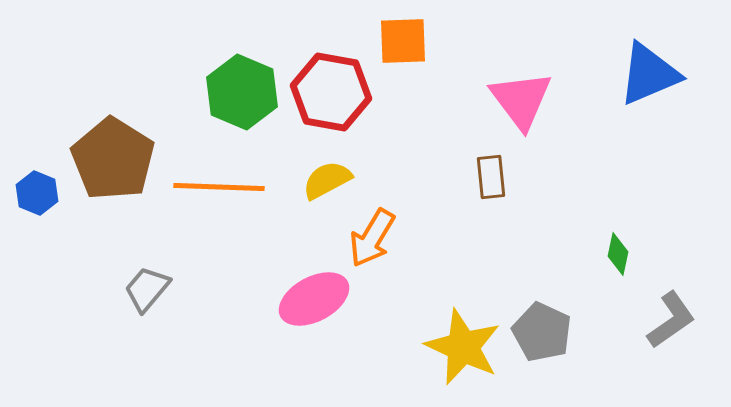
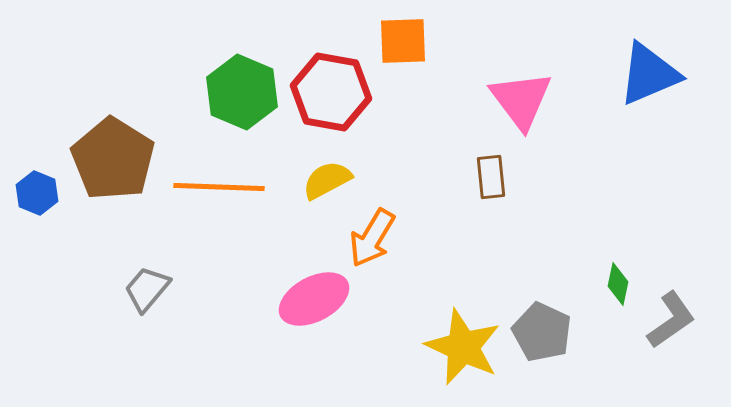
green diamond: moved 30 px down
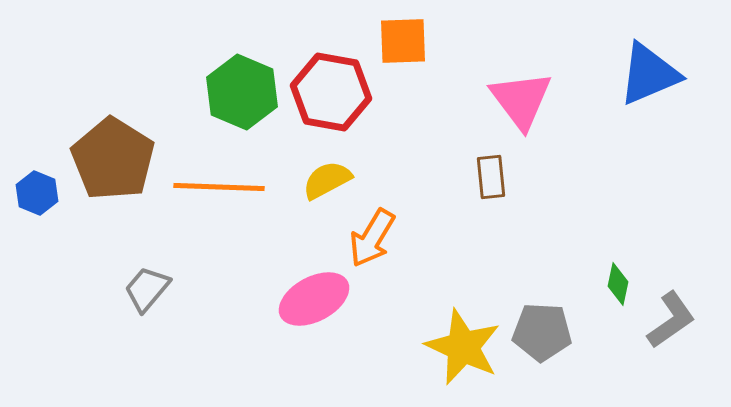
gray pentagon: rotated 22 degrees counterclockwise
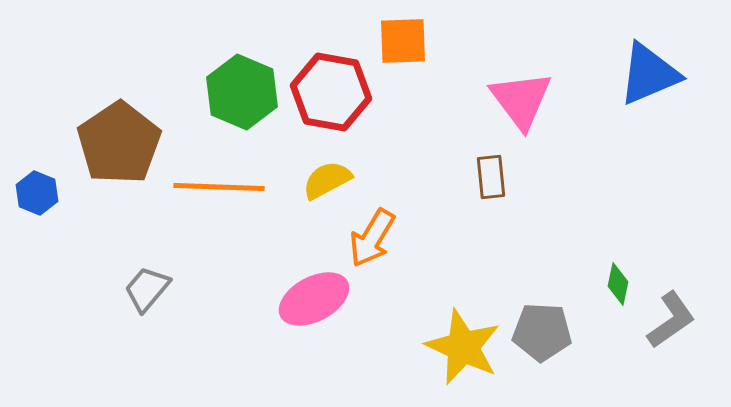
brown pentagon: moved 6 px right, 16 px up; rotated 6 degrees clockwise
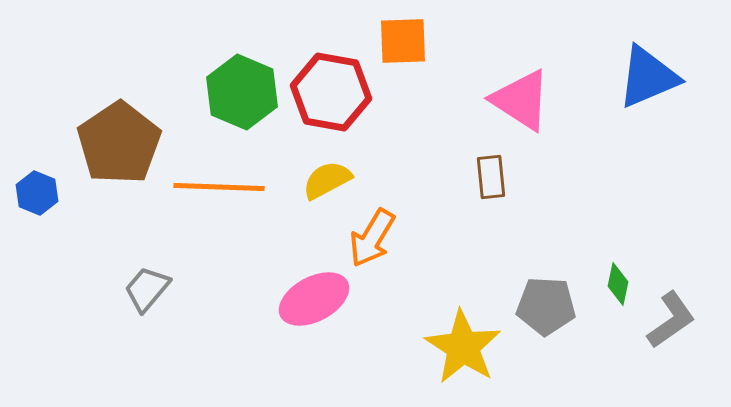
blue triangle: moved 1 px left, 3 px down
pink triangle: rotated 20 degrees counterclockwise
gray pentagon: moved 4 px right, 26 px up
yellow star: rotated 8 degrees clockwise
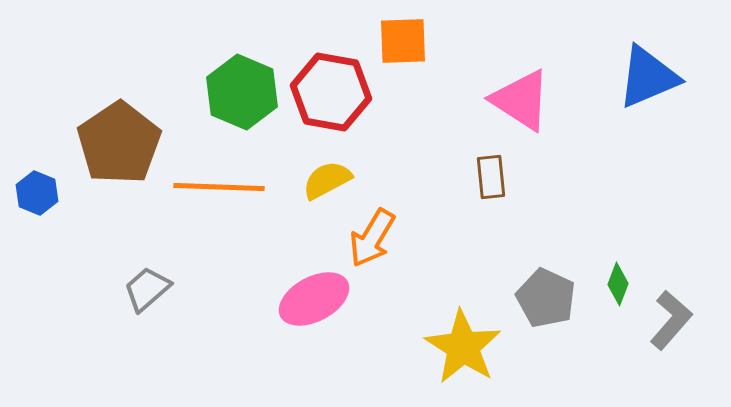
green diamond: rotated 9 degrees clockwise
gray trapezoid: rotated 9 degrees clockwise
gray pentagon: moved 8 px up; rotated 22 degrees clockwise
gray L-shape: rotated 14 degrees counterclockwise
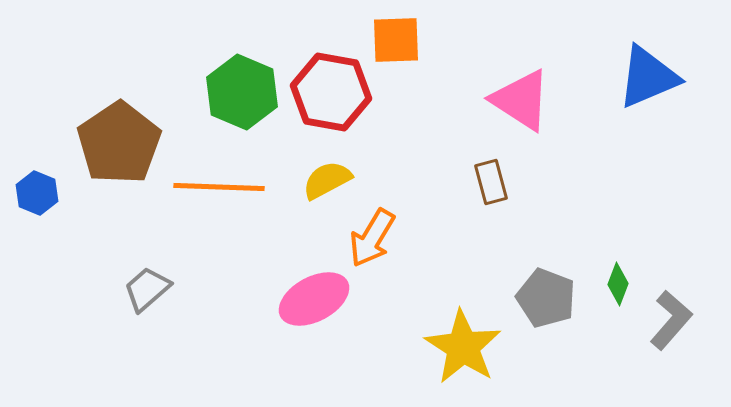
orange square: moved 7 px left, 1 px up
brown rectangle: moved 5 px down; rotated 9 degrees counterclockwise
gray pentagon: rotated 4 degrees counterclockwise
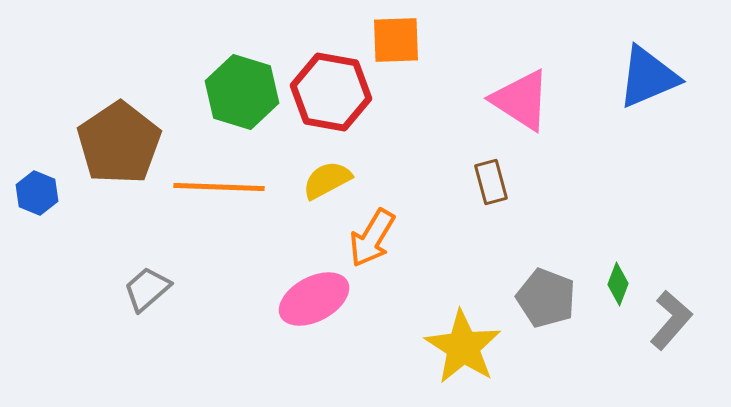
green hexagon: rotated 6 degrees counterclockwise
